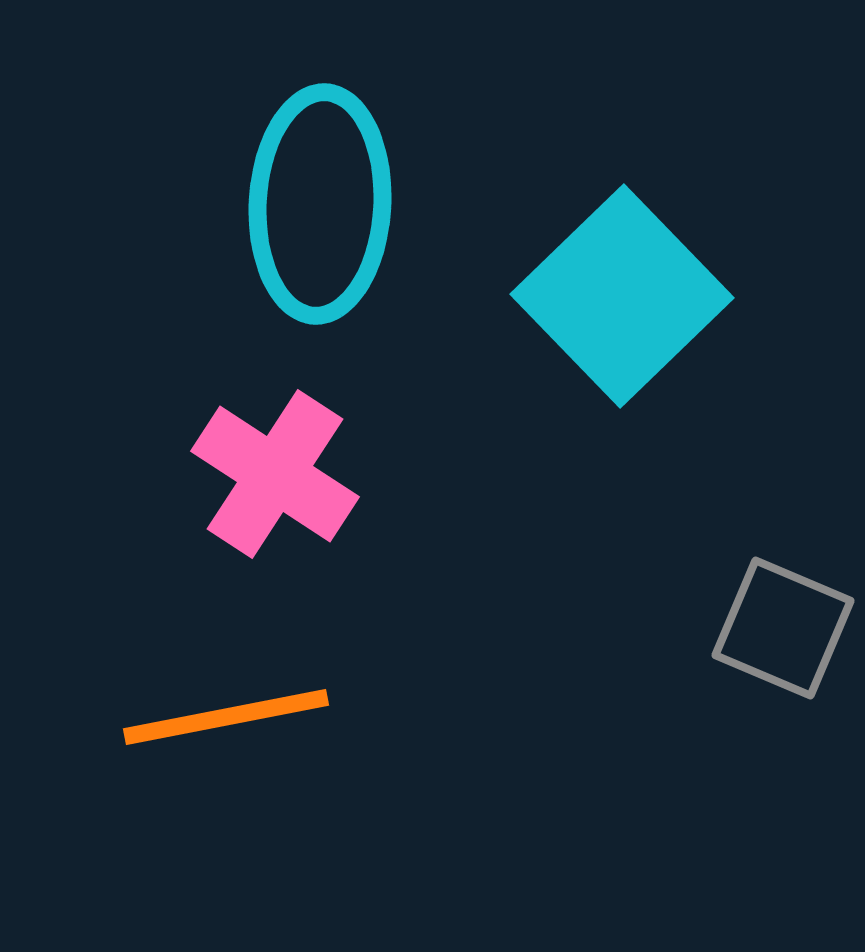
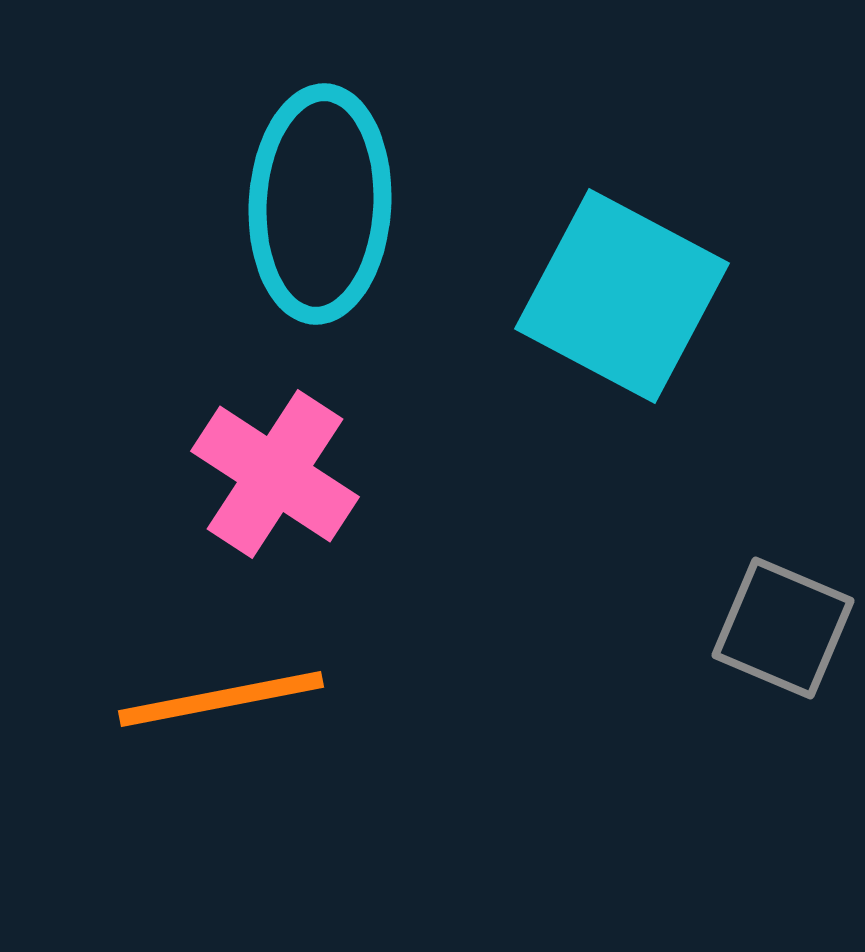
cyan square: rotated 18 degrees counterclockwise
orange line: moved 5 px left, 18 px up
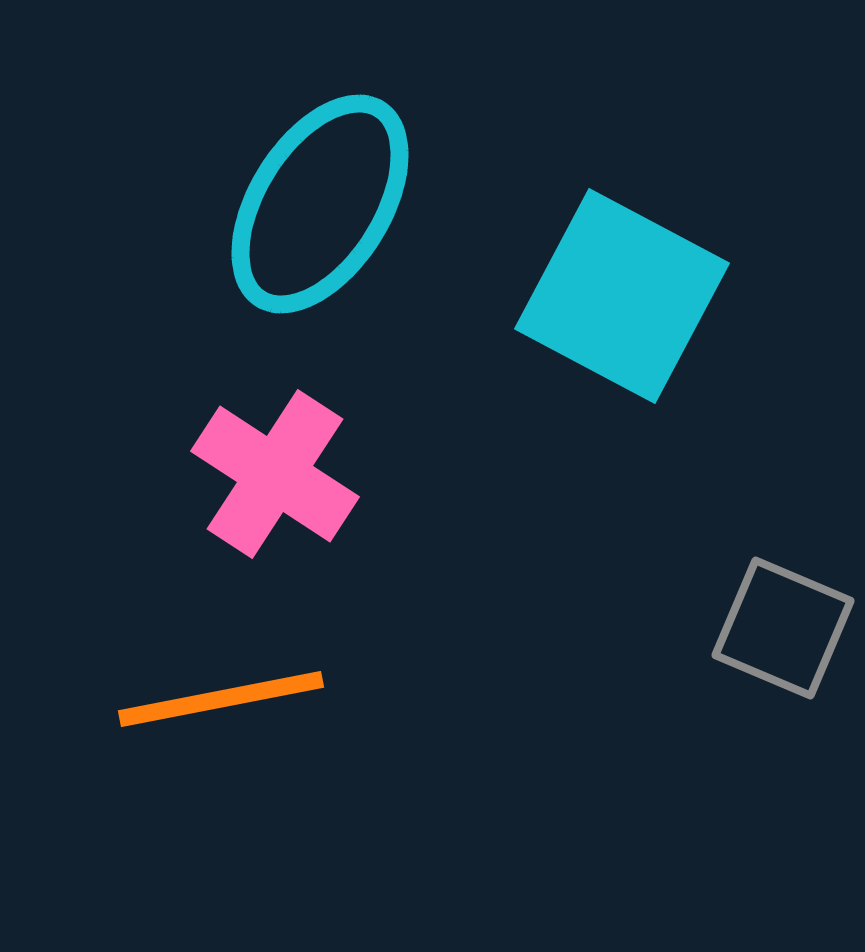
cyan ellipse: rotated 29 degrees clockwise
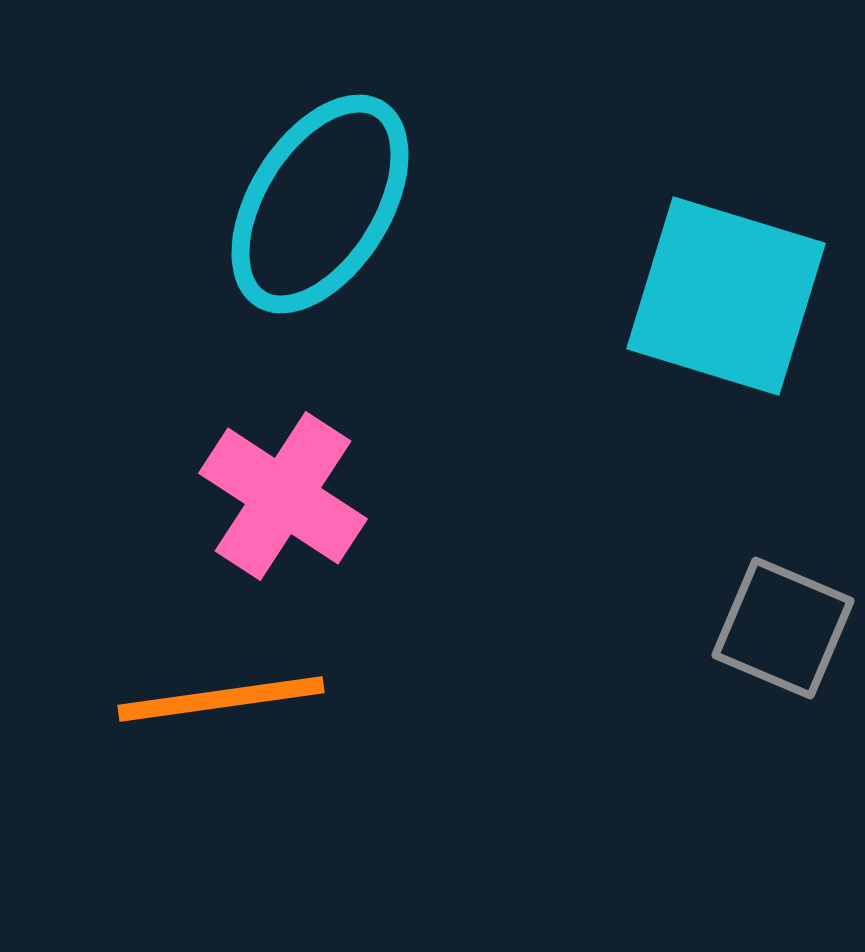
cyan square: moved 104 px right; rotated 11 degrees counterclockwise
pink cross: moved 8 px right, 22 px down
orange line: rotated 3 degrees clockwise
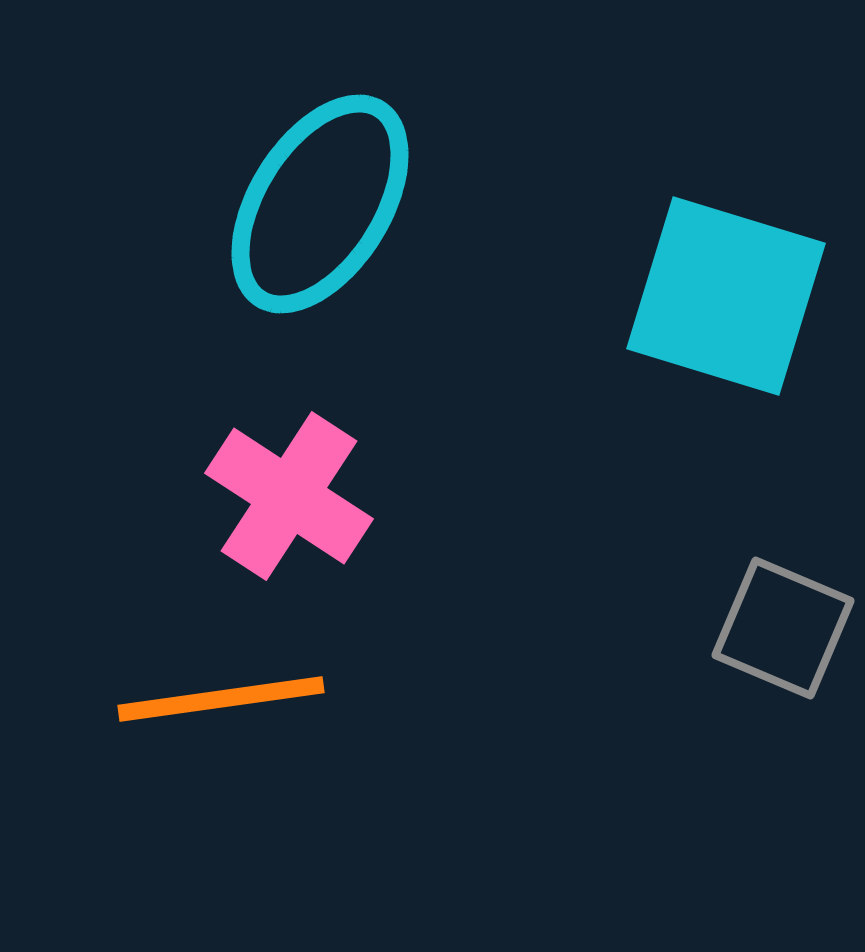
pink cross: moved 6 px right
